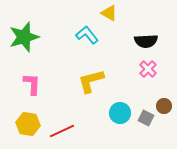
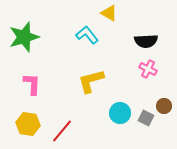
pink cross: rotated 18 degrees counterclockwise
red line: rotated 25 degrees counterclockwise
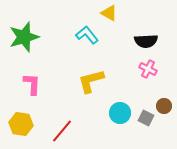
yellow hexagon: moved 7 px left
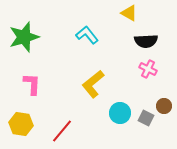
yellow triangle: moved 20 px right
yellow L-shape: moved 2 px right, 3 px down; rotated 24 degrees counterclockwise
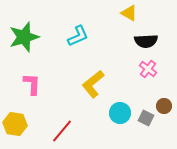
cyan L-shape: moved 9 px left, 1 px down; rotated 105 degrees clockwise
pink cross: rotated 12 degrees clockwise
yellow hexagon: moved 6 px left
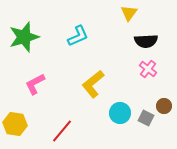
yellow triangle: rotated 36 degrees clockwise
pink L-shape: moved 3 px right; rotated 120 degrees counterclockwise
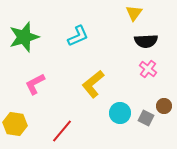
yellow triangle: moved 5 px right
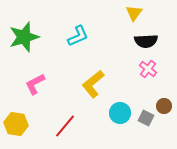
yellow hexagon: moved 1 px right
red line: moved 3 px right, 5 px up
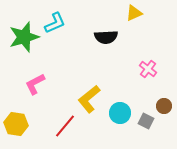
yellow triangle: rotated 30 degrees clockwise
cyan L-shape: moved 23 px left, 13 px up
black semicircle: moved 40 px left, 4 px up
yellow L-shape: moved 4 px left, 15 px down
gray square: moved 3 px down
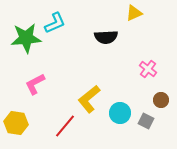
green star: moved 2 px right, 1 px down; rotated 12 degrees clockwise
brown circle: moved 3 px left, 6 px up
yellow hexagon: moved 1 px up
